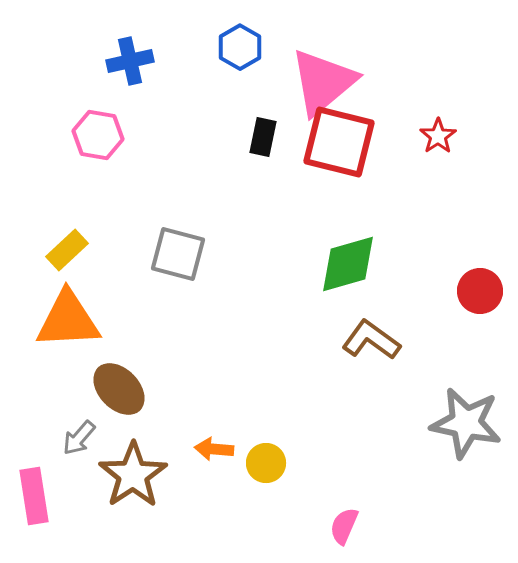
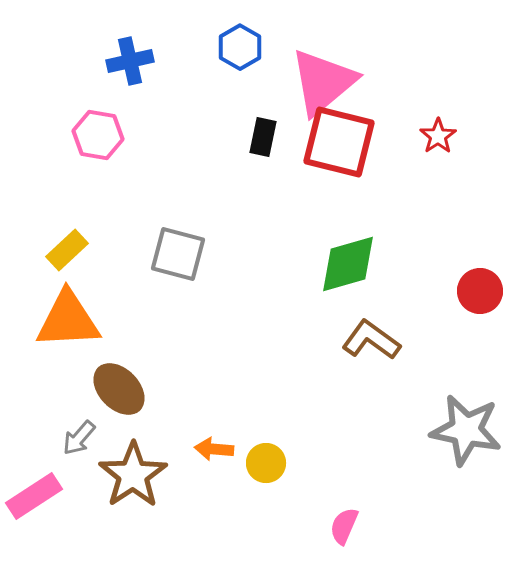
gray star: moved 7 px down
pink rectangle: rotated 66 degrees clockwise
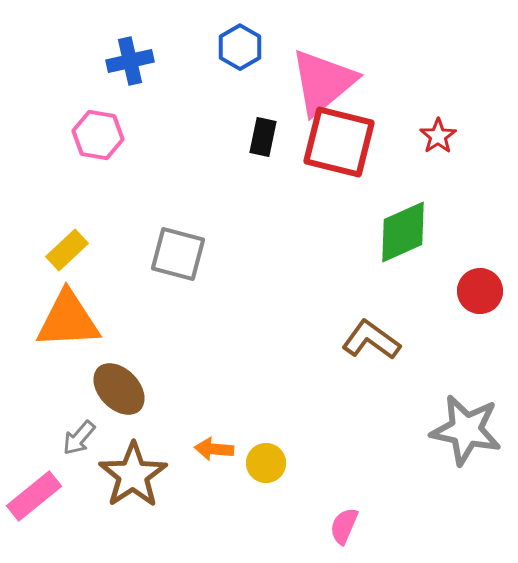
green diamond: moved 55 px right, 32 px up; rotated 8 degrees counterclockwise
pink rectangle: rotated 6 degrees counterclockwise
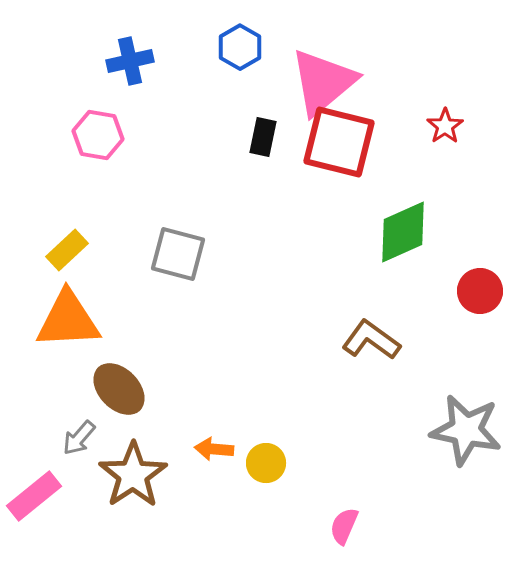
red star: moved 7 px right, 10 px up
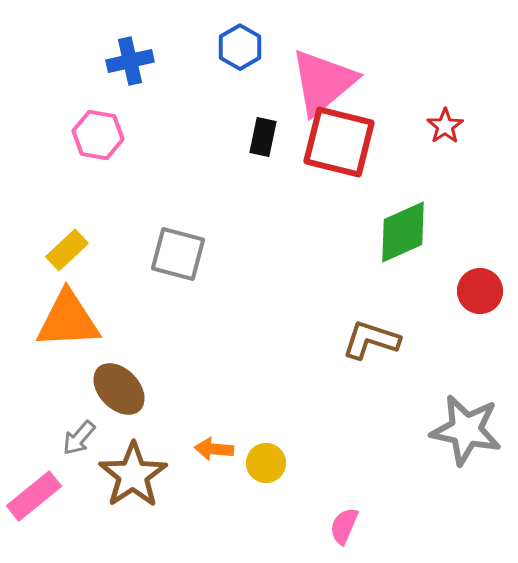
brown L-shape: rotated 18 degrees counterclockwise
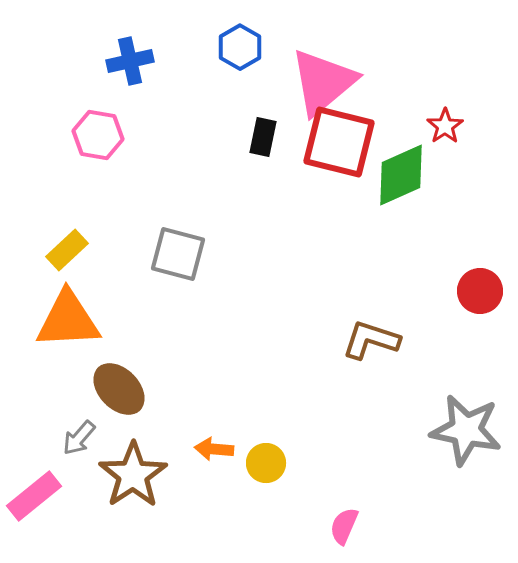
green diamond: moved 2 px left, 57 px up
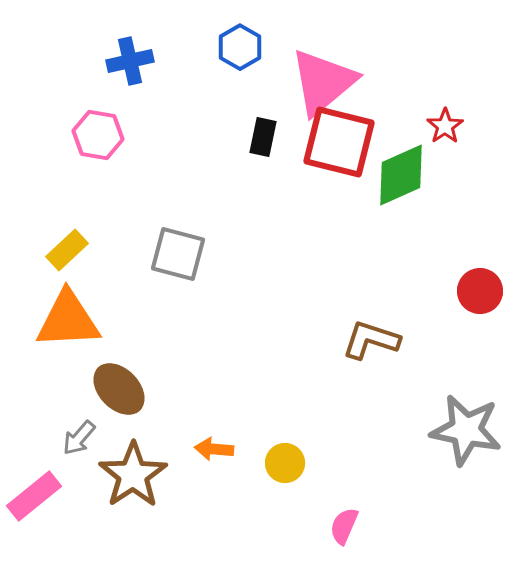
yellow circle: moved 19 px right
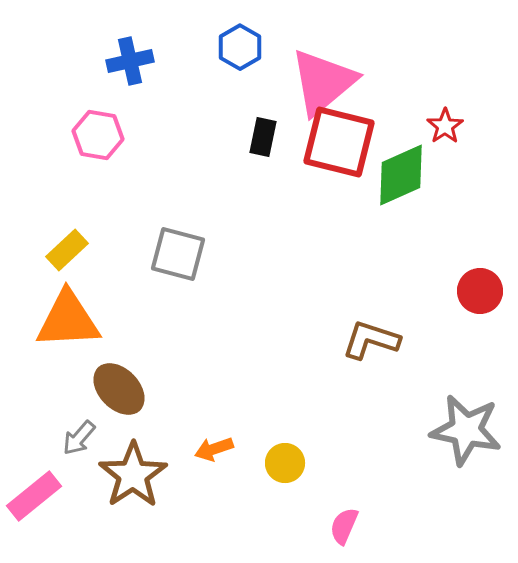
orange arrow: rotated 24 degrees counterclockwise
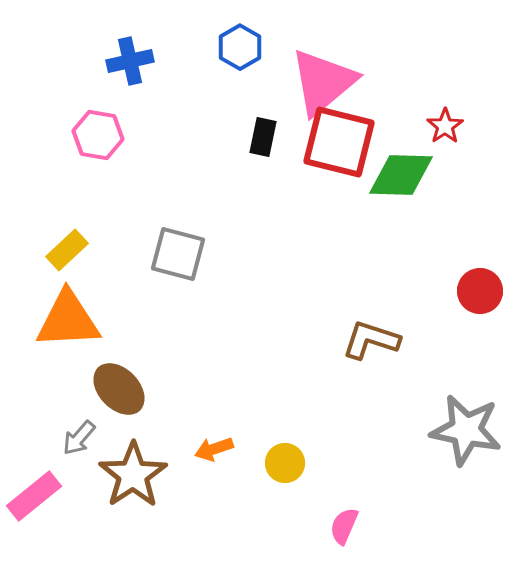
green diamond: rotated 26 degrees clockwise
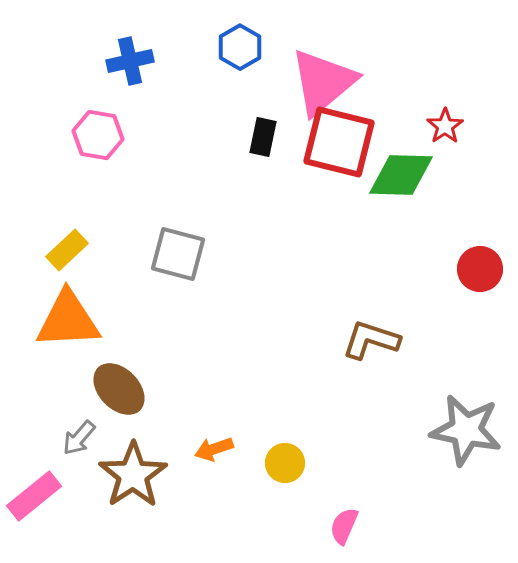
red circle: moved 22 px up
